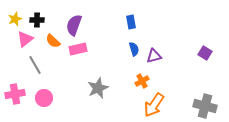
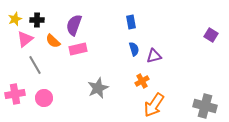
purple square: moved 6 px right, 18 px up
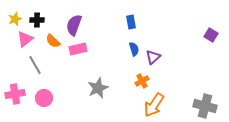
purple triangle: moved 1 px left, 1 px down; rotated 28 degrees counterclockwise
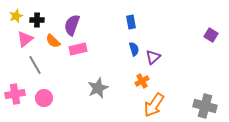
yellow star: moved 1 px right, 3 px up
purple semicircle: moved 2 px left
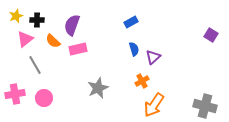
blue rectangle: rotated 72 degrees clockwise
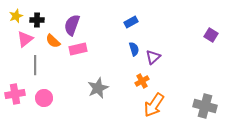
gray line: rotated 30 degrees clockwise
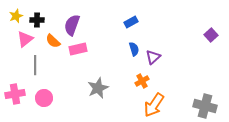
purple square: rotated 16 degrees clockwise
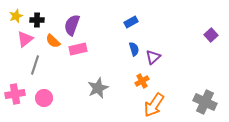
gray line: rotated 18 degrees clockwise
gray cross: moved 4 px up; rotated 10 degrees clockwise
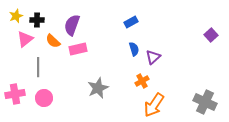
gray line: moved 3 px right, 2 px down; rotated 18 degrees counterclockwise
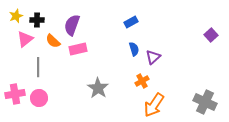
gray star: rotated 15 degrees counterclockwise
pink circle: moved 5 px left
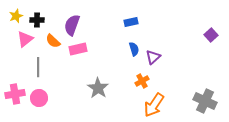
blue rectangle: rotated 16 degrees clockwise
gray cross: moved 1 px up
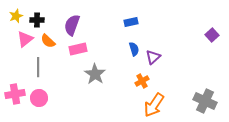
purple square: moved 1 px right
orange semicircle: moved 5 px left
gray star: moved 3 px left, 14 px up
